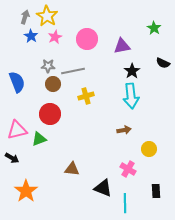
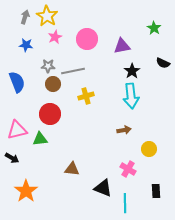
blue star: moved 5 px left, 9 px down; rotated 24 degrees counterclockwise
green triangle: moved 1 px right; rotated 14 degrees clockwise
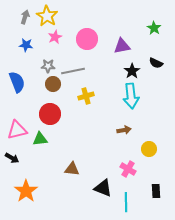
black semicircle: moved 7 px left
cyan line: moved 1 px right, 1 px up
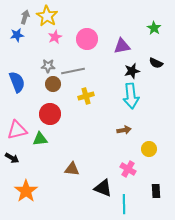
blue star: moved 9 px left, 10 px up; rotated 16 degrees counterclockwise
black star: rotated 21 degrees clockwise
cyan line: moved 2 px left, 2 px down
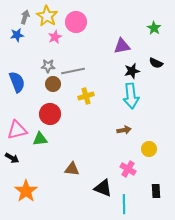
pink circle: moved 11 px left, 17 px up
